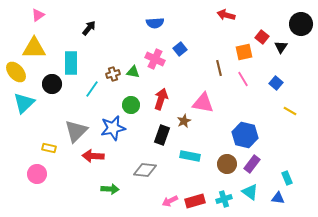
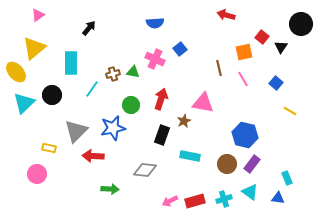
yellow triangle at (34, 48): rotated 40 degrees counterclockwise
black circle at (52, 84): moved 11 px down
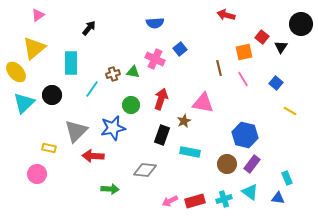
cyan rectangle at (190, 156): moved 4 px up
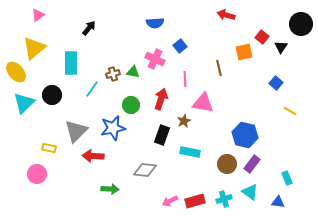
blue square at (180, 49): moved 3 px up
pink line at (243, 79): moved 58 px left; rotated 28 degrees clockwise
blue triangle at (278, 198): moved 4 px down
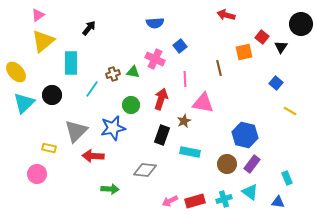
yellow triangle at (34, 48): moved 9 px right, 7 px up
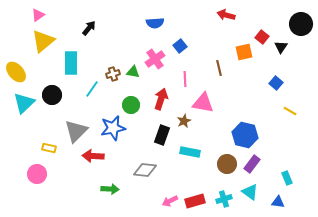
pink cross at (155, 59): rotated 30 degrees clockwise
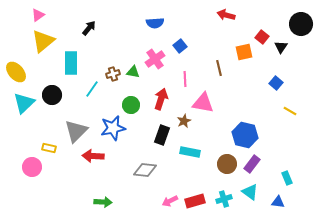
pink circle at (37, 174): moved 5 px left, 7 px up
green arrow at (110, 189): moved 7 px left, 13 px down
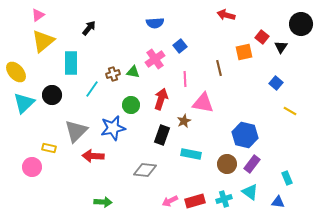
cyan rectangle at (190, 152): moved 1 px right, 2 px down
